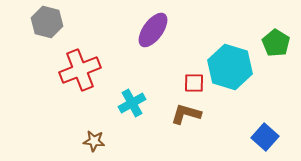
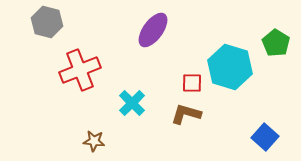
red square: moved 2 px left
cyan cross: rotated 16 degrees counterclockwise
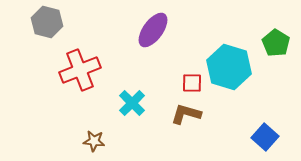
cyan hexagon: moved 1 px left
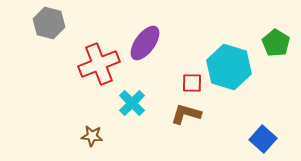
gray hexagon: moved 2 px right, 1 px down
purple ellipse: moved 8 px left, 13 px down
red cross: moved 19 px right, 6 px up
blue square: moved 2 px left, 2 px down
brown star: moved 2 px left, 5 px up
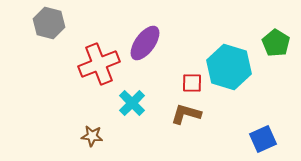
blue square: rotated 24 degrees clockwise
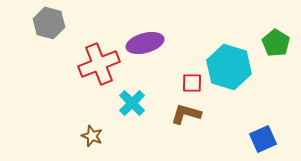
purple ellipse: rotated 39 degrees clockwise
brown star: rotated 15 degrees clockwise
